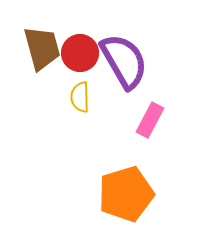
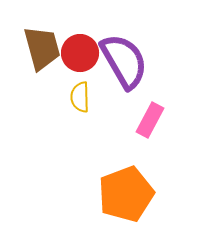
orange pentagon: rotated 4 degrees counterclockwise
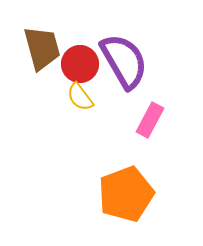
red circle: moved 11 px down
yellow semicircle: rotated 36 degrees counterclockwise
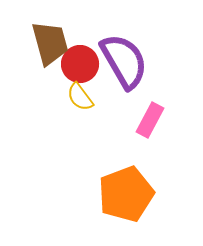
brown trapezoid: moved 8 px right, 5 px up
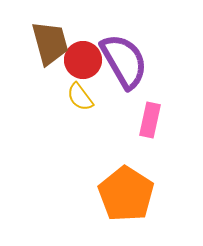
red circle: moved 3 px right, 4 px up
pink rectangle: rotated 16 degrees counterclockwise
orange pentagon: rotated 18 degrees counterclockwise
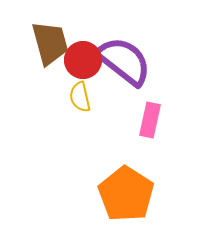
purple semicircle: rotated 22 degrees counterclockwise
yellow semicircle: rotated 24 degrees clockwise
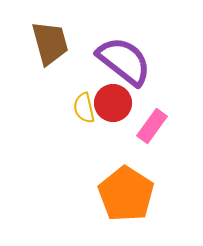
red circle: moved 30 px right, 43 px down
yellow semicircle: moved 4 px right, 11 px down
pink rectangle: moved 2 px right, 6 px down; rotated 24 degrees clockwise
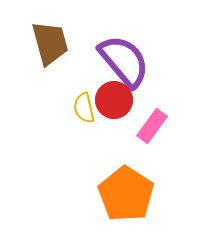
purple semicircle: rotated 12 degrees clockwise
red circle: moved 1 px right, 3 px up
